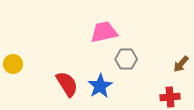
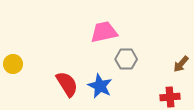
blue star: rotated 15 degrees counterclockwise
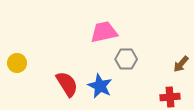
yellow circle: moved 4 px right, 1 px up
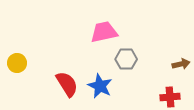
brown arrow: rotated 144 degrees counterclockwise
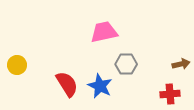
gray hexagon: moved 5 px down
yellow circle: moved 2 px down
red cross: moved 3 px up
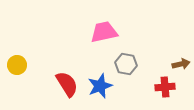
gray hexagon: rotated 10 degrees clockwise
blue star: rotated 25 degrees clockwise
red cross: moved 5 px left, 7 px up
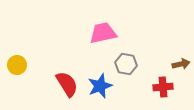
pink trapezoid: moved 1 px left, 1 px down
red cross: moved 2 px left
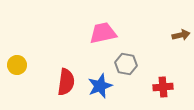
brown arrow: moved 29 px up
red semicircle: moved 1 px left, 2 px up; rotated 40 degrees clockwise
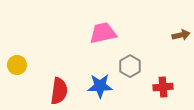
gray hexagon: moved 4 px right, 2 px down; rotated 20 degrees clockwise
red semicircle: moved 7 px left, 9 px down
blue star: rotated 20 degrees clockwise
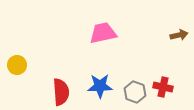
brown arrow: moved 2 px left
gray hexagon: moved 5 px right, 26 px down; rotated 10 degrees counterclockwise
red cross: rotated 18 degrees clockwise
red semicircle: moved 2 px right, 1 px down; rotated 12 degrees counterclockwise
